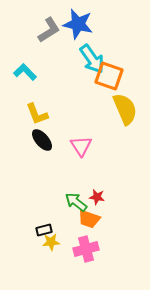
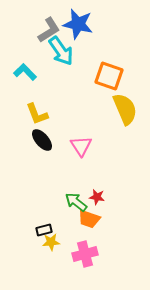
cyan arrow: moved 31 px left, 8 px up
pink cross: moved 1 px left, 5 px down
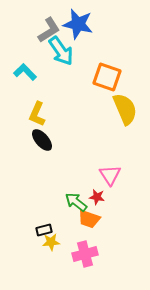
orange square: moved 2 px left, 1 px down
yellow L-shape: rotated 45 degrees clockwise
pink triangle: moved 29 px right, 29 px down
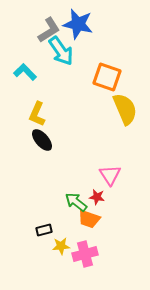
yellow star: moved 10 px right, 4 px down
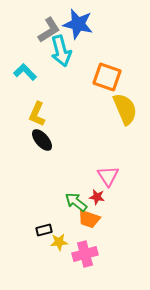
cyan arrow: rotated 20 degrees clockwise
pink triangle: moved 2 px left, 1 px down
yellow star: moved 2 px left, 4 px up
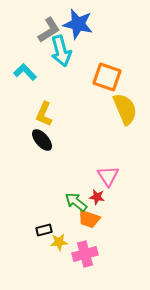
yellow L-shape: moved 7 px right
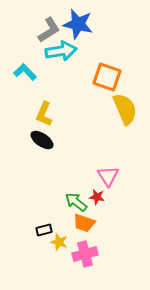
cyan arrow: rotated 84 degrees counterclockwise
black ellipse: rotated 15 degrees counterclockwise
orange trapezoid: moved 5 px left, 4 px down
yellow star: rotated 24 degrees clockwise
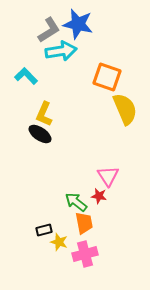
cyan L-shape: moved 1 px right, 4 px down
black ellipse: moved 2 px left, 6 px up
red star: moved 2 px right, 1 px up
orange trapezoid: rotated 120 degrees counterclockwise
